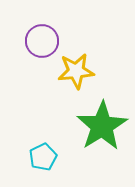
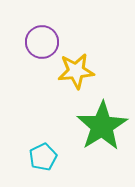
purple circle: moved 1 px down
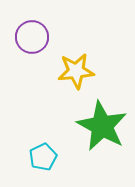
purple circle: moved 10 px left, 5 px up
green star: rotated 12 degrees counterclockwise
